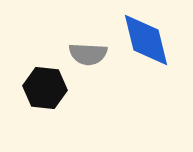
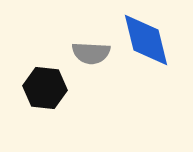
gray semicircle: moved 3 px right, 1 px up
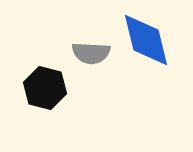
black hexagon: rotated 9 degrees clockwise
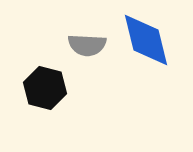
gray semicircle: moved 4 px left, 8 px up
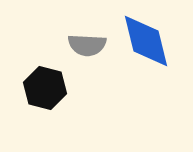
blue diamond: moved 1 px down
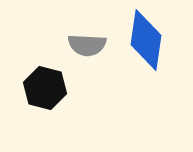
blue diamond: moved 1 px up; rotated 22 degrees clockwise
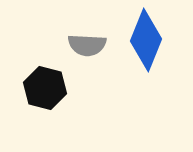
blue diamond: rotated 14 degrees clockwise
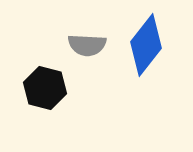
blue diamond: moved 5 px down; rotated 16 degrees clockwise
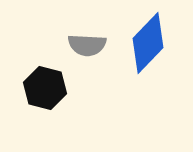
blue diamond: moved 2 px right, 2 px up; rotated 6 degrees clockwise
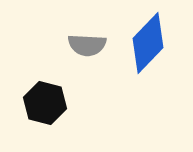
black hexagon: moved 15 px down
